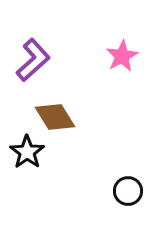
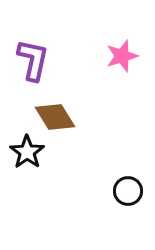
pink star: rotated 12 degrees clockwise
purple L-shape: rotated 36 degrees counterclockwise
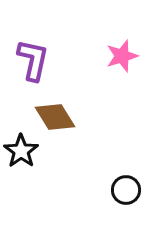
black star: moved 6 px left, 1 px up
black circle: moved 2 px left, 1 px up
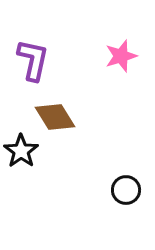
pink star: moved 1 px left
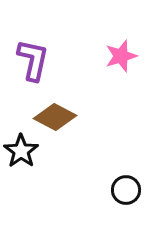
brown diamond: rotated 30 degrees counterclockwise
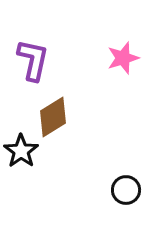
pink star: moved 2 px right, 2 px down
brown diamond: moved 2 px left; rotated 60 degrees counterclockwise
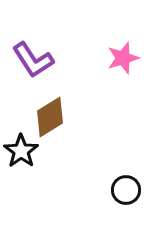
purple L-shape: rotated 135 degrees clockwise
brown diamond: moved 3 px left
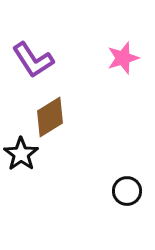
black star: moved 3 px down
black circle: moved 1 px right, 1 px down
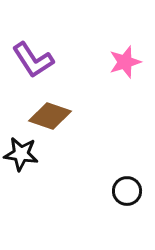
pink star: moved 2 px right, 4 px down
brown diamond: moved 1 px up; rotated 51 degrees clockwise
black star: rotated 28 degrees counterclockwise
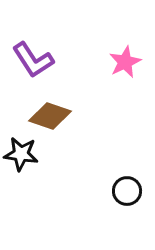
pink star: rotated 8 degrees counterclockwise
